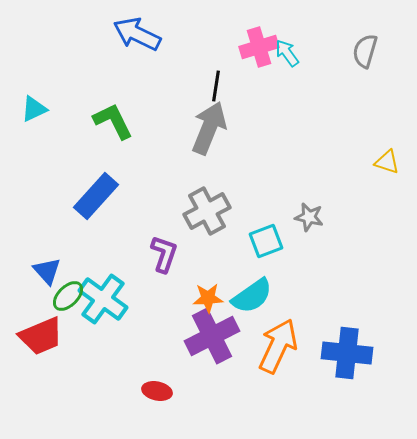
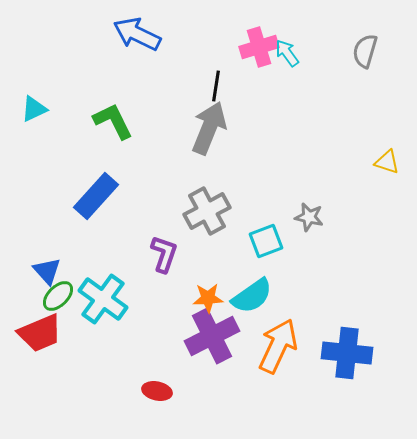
green ellipse: moved 10 px left
red trapezoid: moved 1 px left, 3 px up
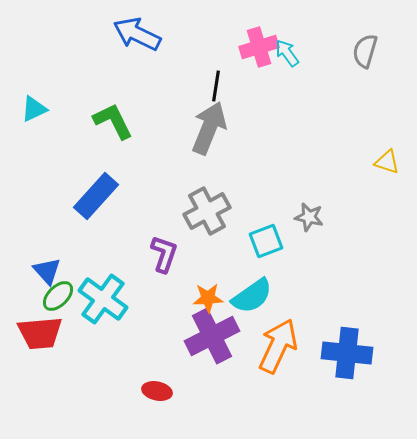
red trapezoid: rotated 18 degrees clockwise
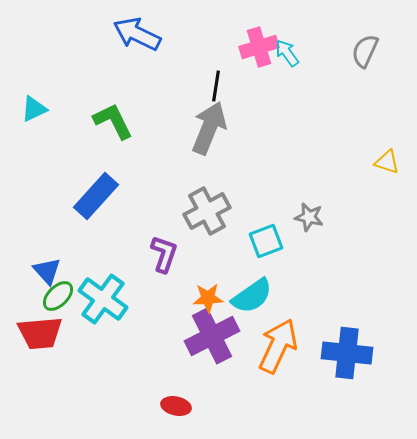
gray semicircle: rotated 8 degrees clockwise
red ellipse: moved 19 px right, 15 px down
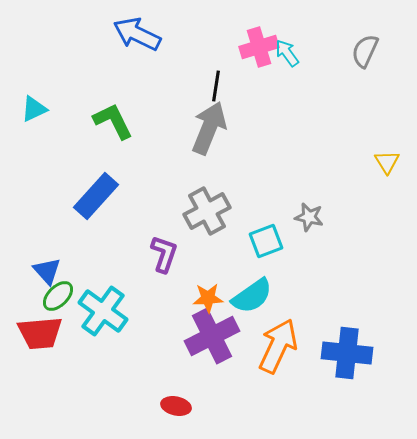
yellow triangle: rotated 40 degrees clockwise
cyan cross: moved 12 px down
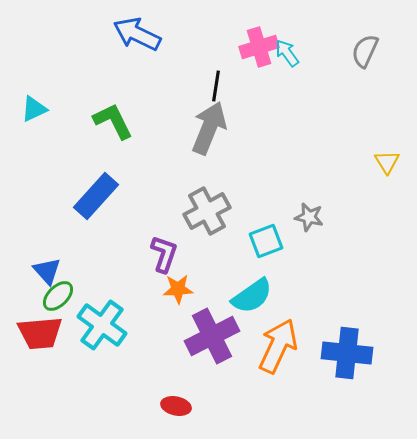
orange star: moved 30 px left, 9 px up
cyan cross: moved 1 px left, 14 px down
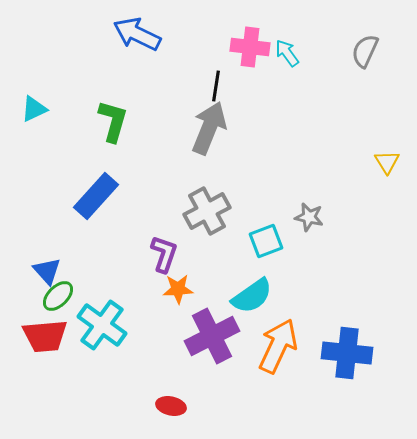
pink cross: moved 9 px left; rotated 24 degrees clockwise
green L-shape: rotated 42 degrees clockwise
red trapezoid: moved 5 px right, 3 px down
red ellipse: moved 5 px left
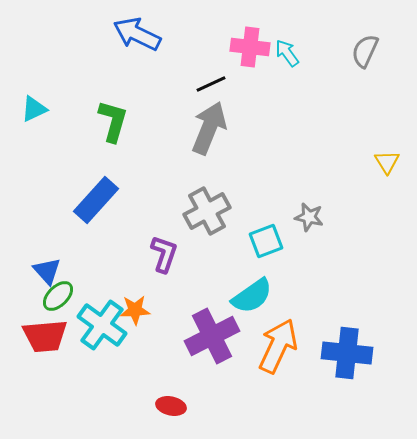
black line: moved 5 px left, 2 px up; rotated 56 degrees clockwise
blue rectangle: moved 4 px down
orange star: moved 43 px left, 21 px down
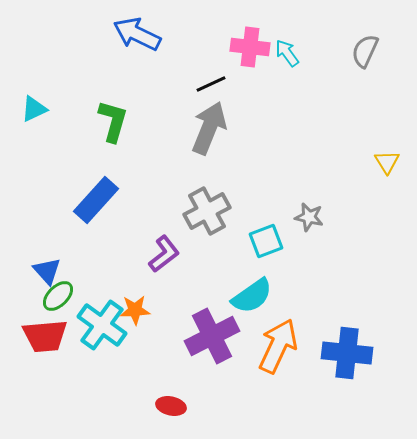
purple L-shape: rotated 33 degrees clockwise
